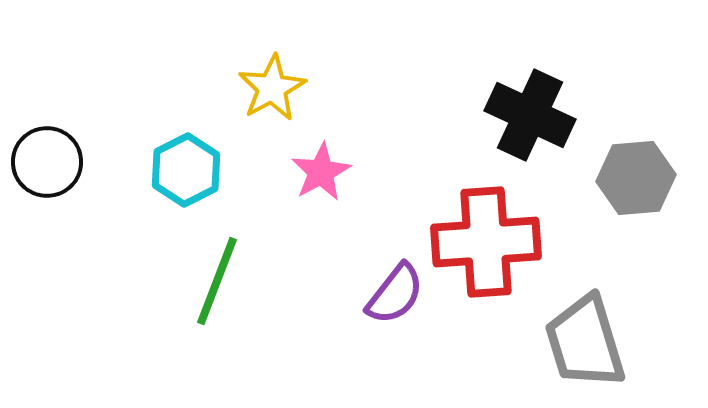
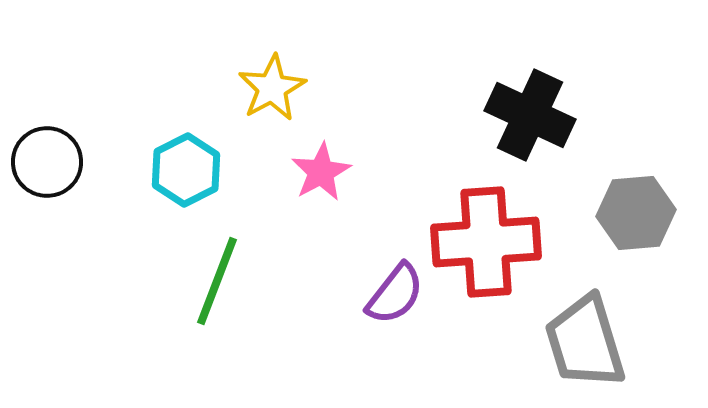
gray hexagon: moved 35 px down
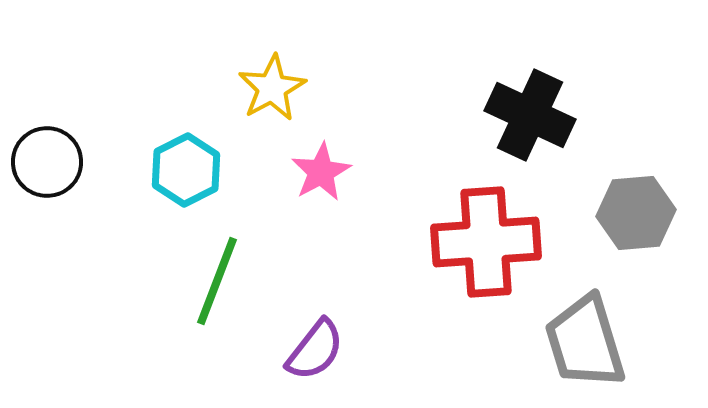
purple semicircle: moved 80 px left, 56 px down
